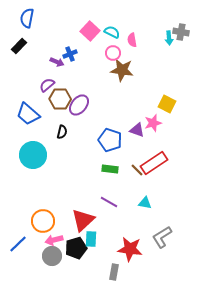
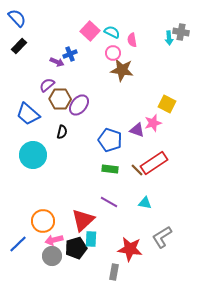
blue semicircle: moved 10 px left; rotated 126 degrees clockwise
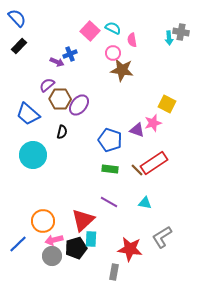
cyan semicircle: moved 1 px right, 4 px up
